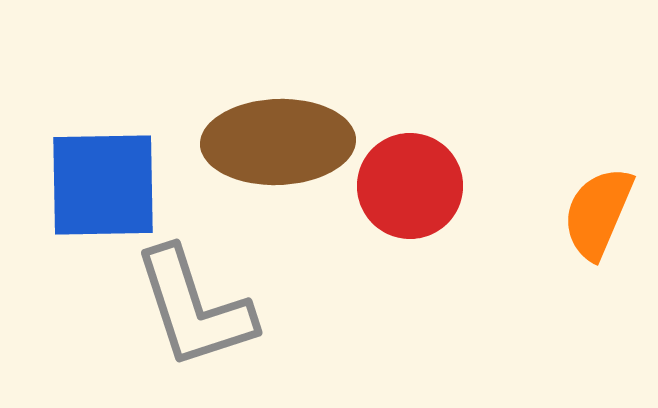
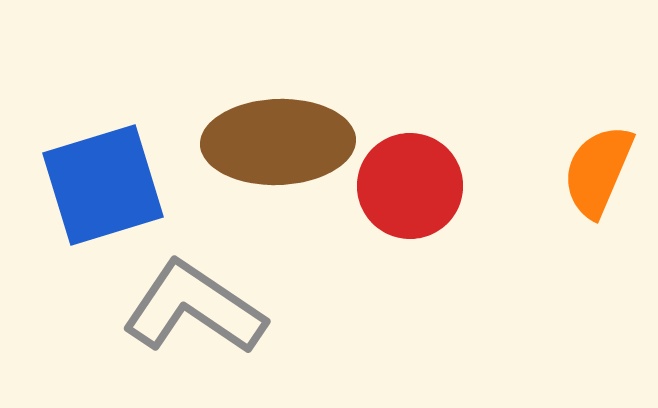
blue square: rotated 16 degrees counterclockwise
orange semicircle: moved 42 px up
gray L-shape: rotated 142 degrees clockwise
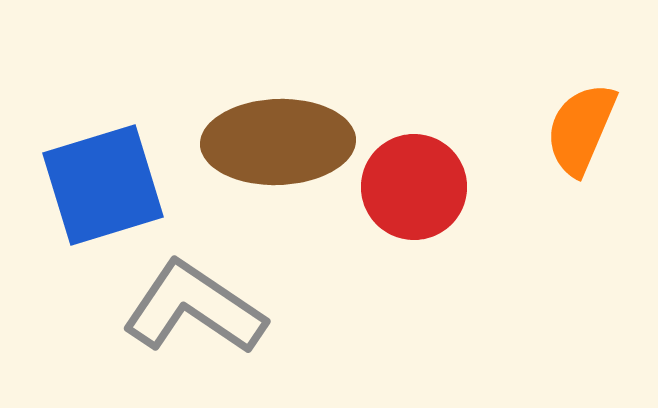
orange semicircle: moved 17 px left, 42 px up
red circle: moved 4 px right, 1 px down
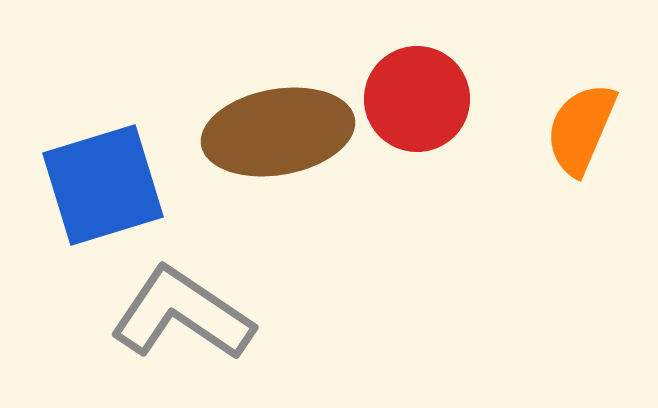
brown ellipse: moved 10 px up; rotated 8 degrees counterclockwise
red circle: moved 3 px right, 88 px up
gray L-shape: moved 12 px left, 6 px down
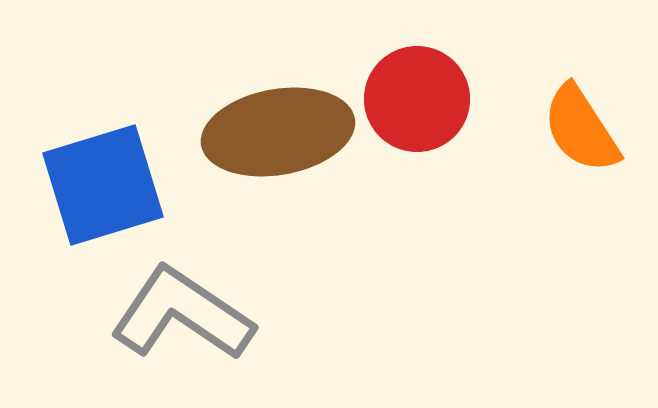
orange semicircle: rotated 56 degrees counterclockwise
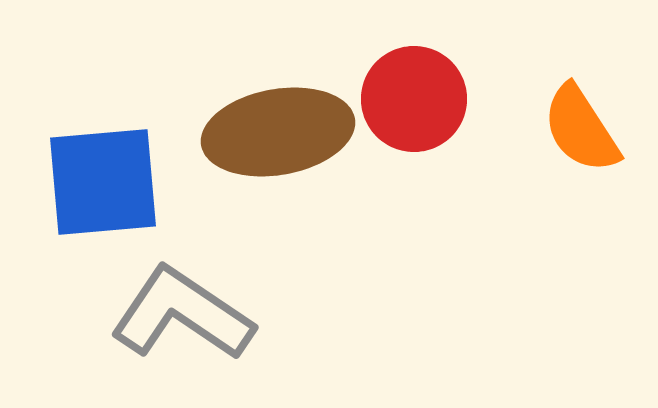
red circle: moved 3 px left
blue square: moved 3 px up; rotated 12 degrees clockwise
